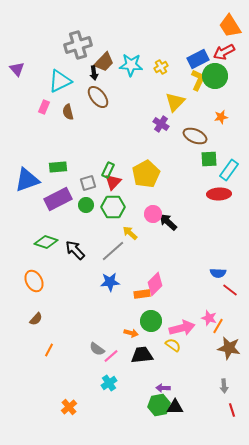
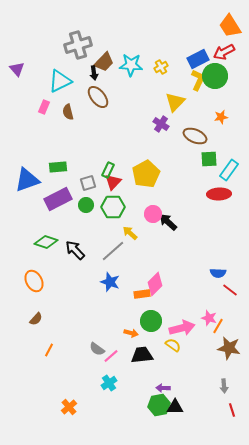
blue star at (110, 282): rotated 24 degrees clockwise
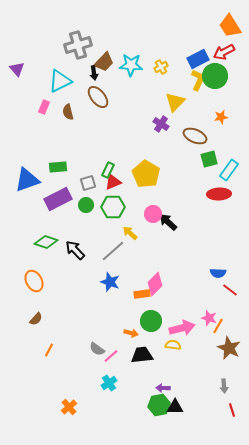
green square at (209, 159): rotated 12 degrees counterclockwise
yellow pentagon at (146, 174): rotated 12 degrees counterclockwise
red triangle at (113, 182): rotated 24 degrees clockwise
yellow semicircle at (173, 345): rotated 28 degrees counterclockwise
brown star at (229, 348): rotated 15 degrees clockwise
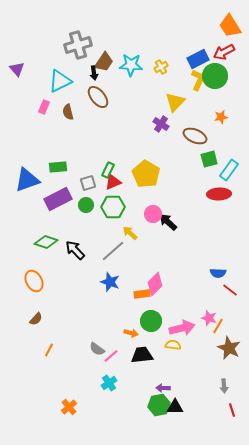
brown trapezoid at (104, 62): rotated 10 degrees counterclockwise
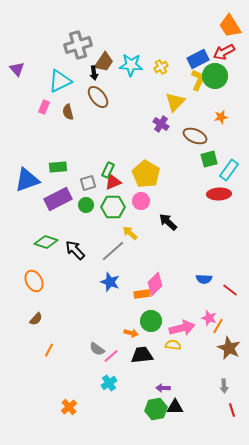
pink circle at (153, 214): moved 12 px left, 13 px up
blue semicircle at (218, 273): moved 14 px left, 6 px down
green hexagon at (159, 405): moved 3 px left, 4 px down
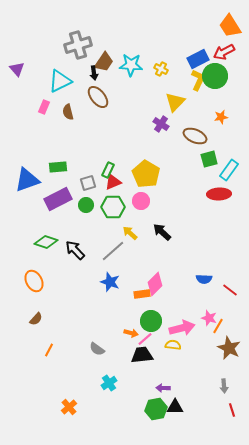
yellow cross at (161, 67): moved 2 px down; rotated 32 degrees counterclockwise
black arrow at (168, 222): moved 6 px left, 10 px down
pink line at (111, 356): moved 34 px right, 17 px up
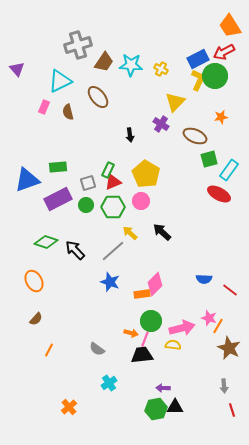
black arrow at (94, 73): moved 36 px right, 62 px down
red ellipse at (219, 194): rotated 30 degrees clockwise
pink line at (145, 339): rotated 28 degrees counterclockwise
